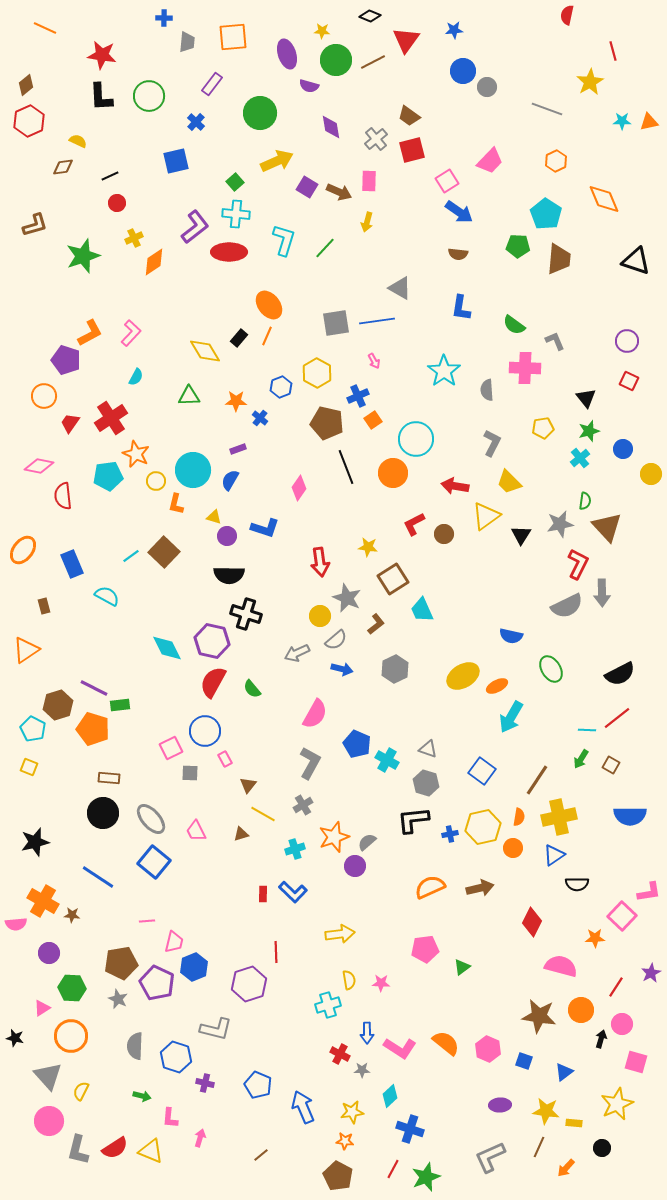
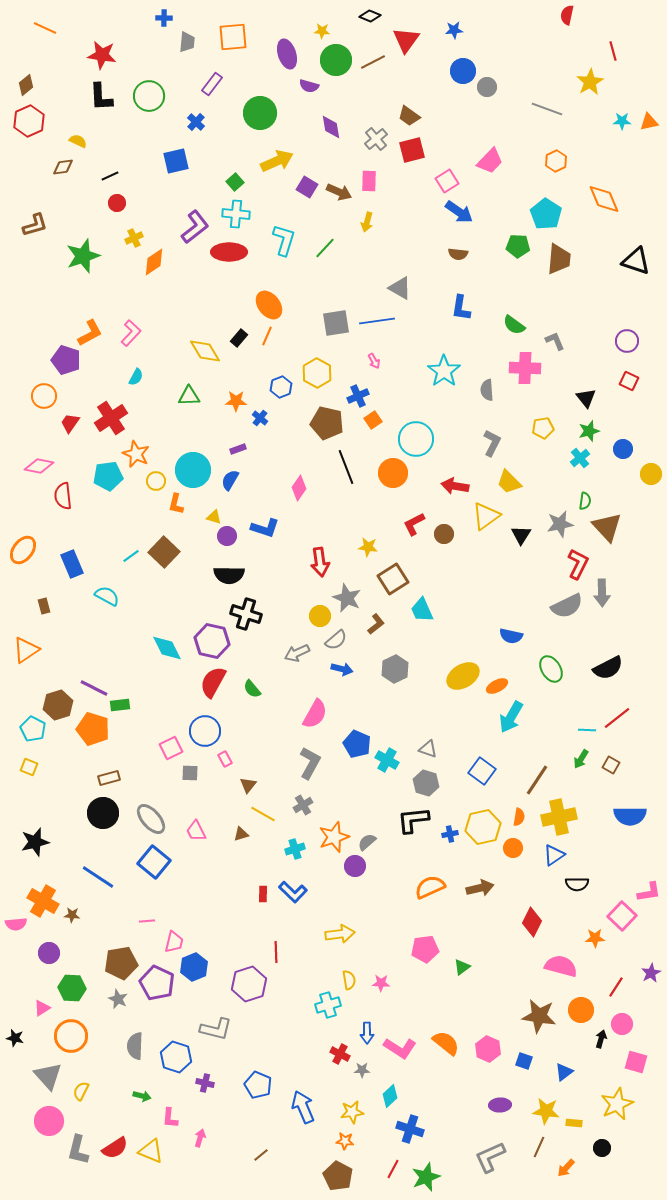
black semicircle at (620, 674): moved 12 px left, 6 px up
brown rectangle at (109, 778): rotated 20 degrees counterclockwise
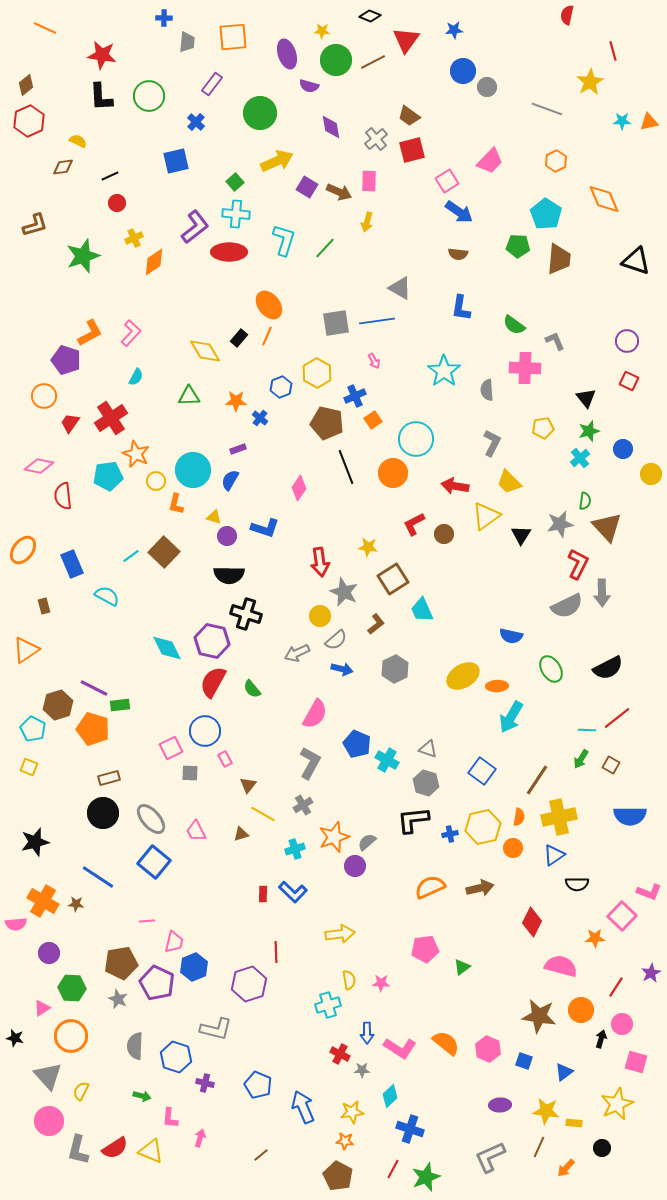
blue cross at (358, 396): moved 3 px left
gray star at (347, 598): moved 3 px left, 6 px up
orange ellipse at (497, 686): rotated 25 degrees clockwise
pink L-shape at (649, 892): rotated 30 degrees clockwise
brown star at (72, 915): moved 4 px right, 11 px up
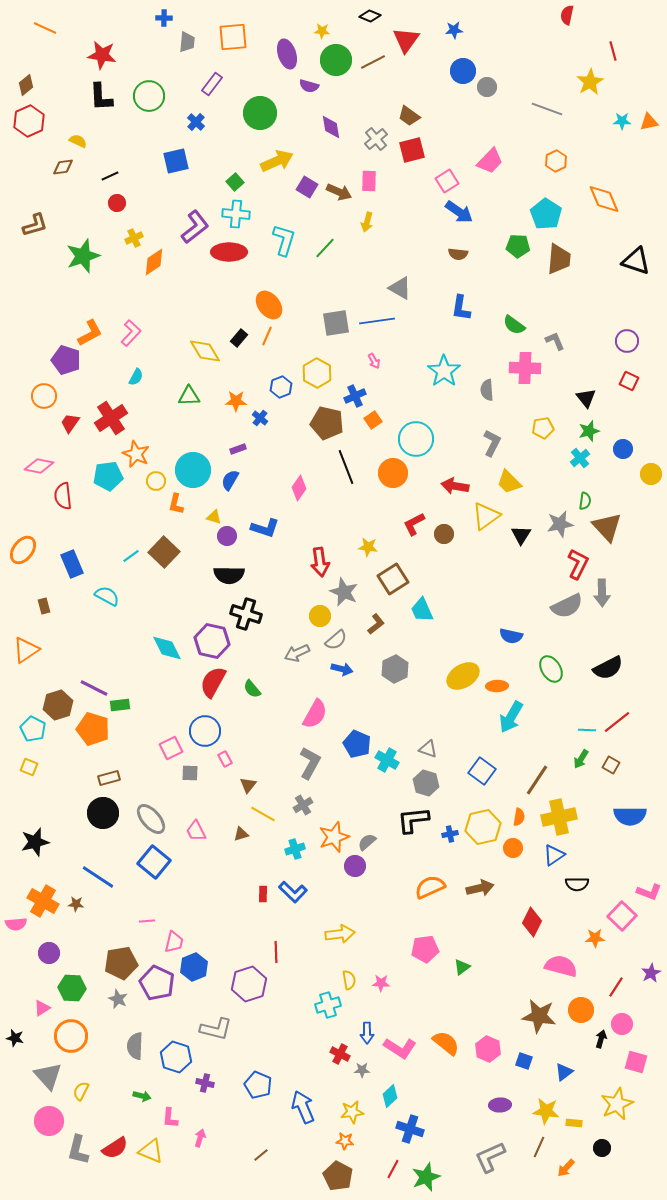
red line at (617, 718): moved 4 px down
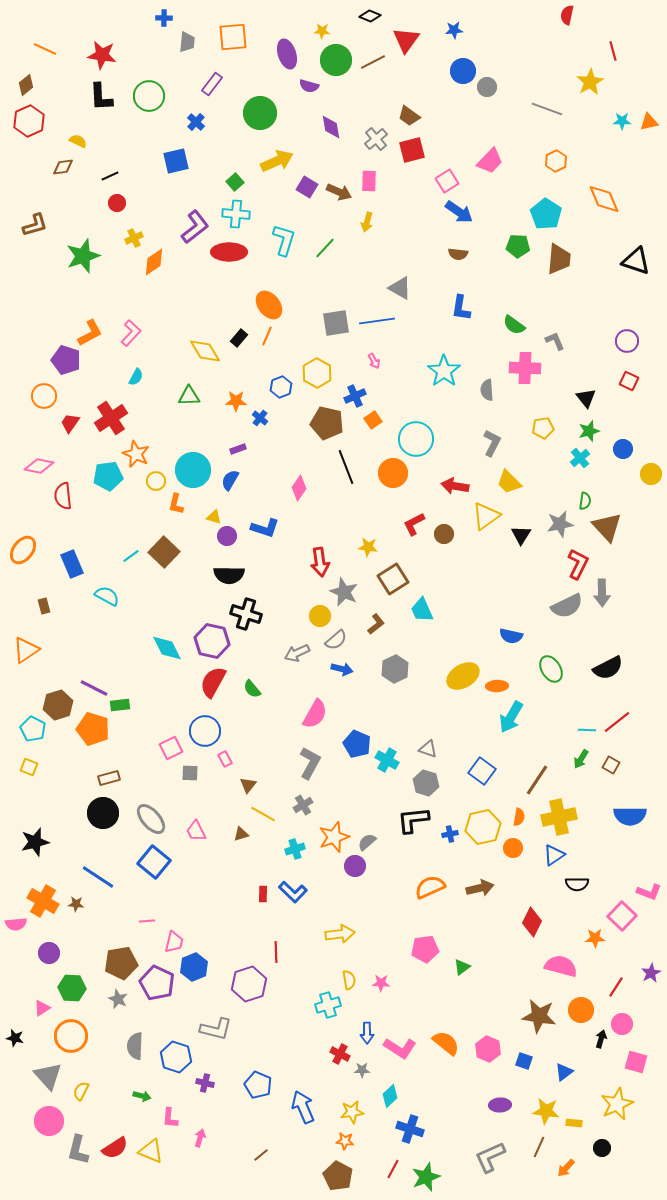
orange line at (45, 28): moved 21 px down
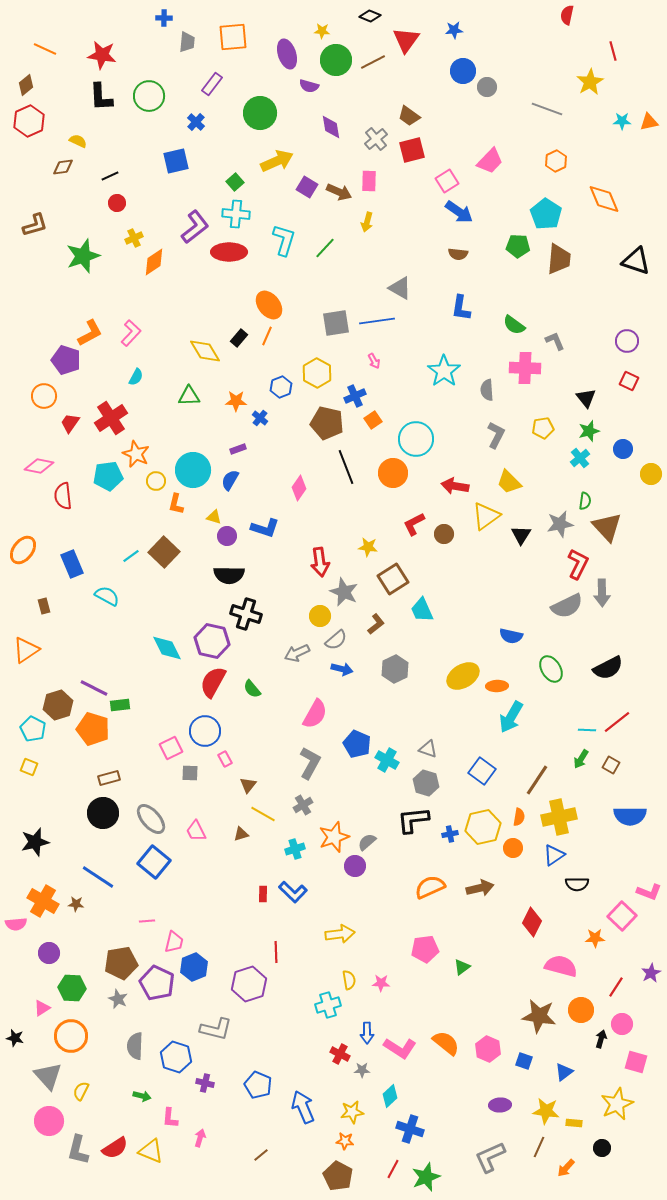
gray L-shape at (492, 443): moved 4 px right, 8 px up
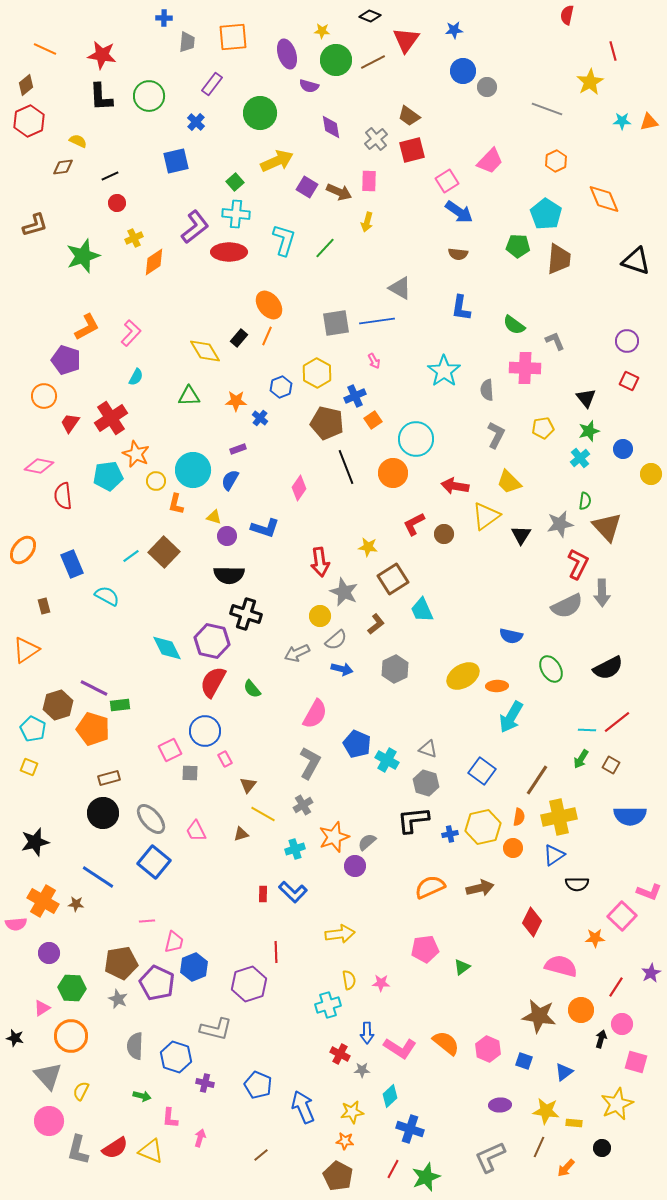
orange L-shape at (90, 333): moved 3 px left, 6 px up
pink square at (171, 748): moved 1 px left, 2 px down
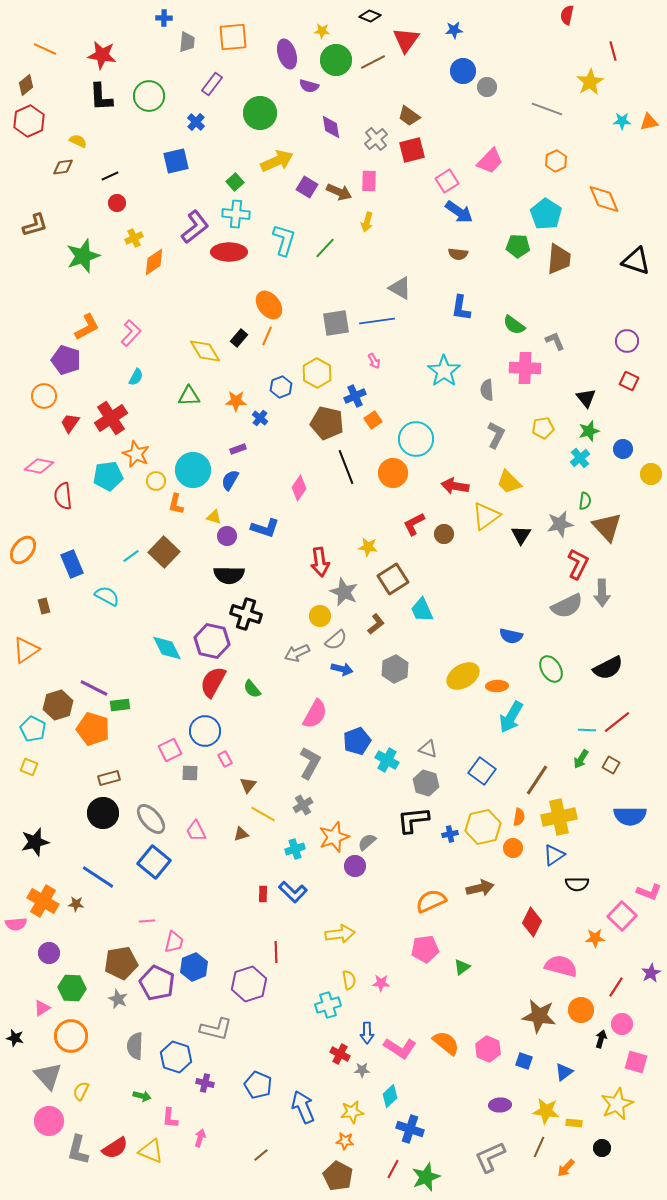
blue pentagon at (357, 744): moved 3 px up; rotated 28 degrees clockwise
orange semicircle at (430, 887): moved 1 px right, 14 px down
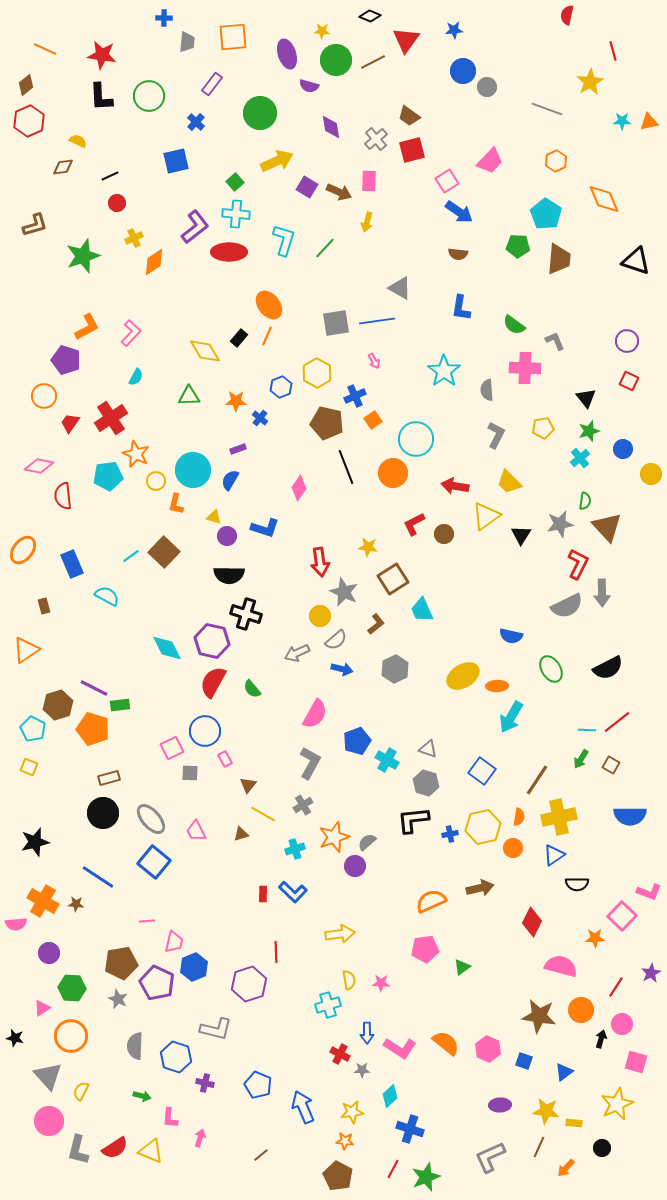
pink square at (170, 750): moved 2 px right, 2 px up
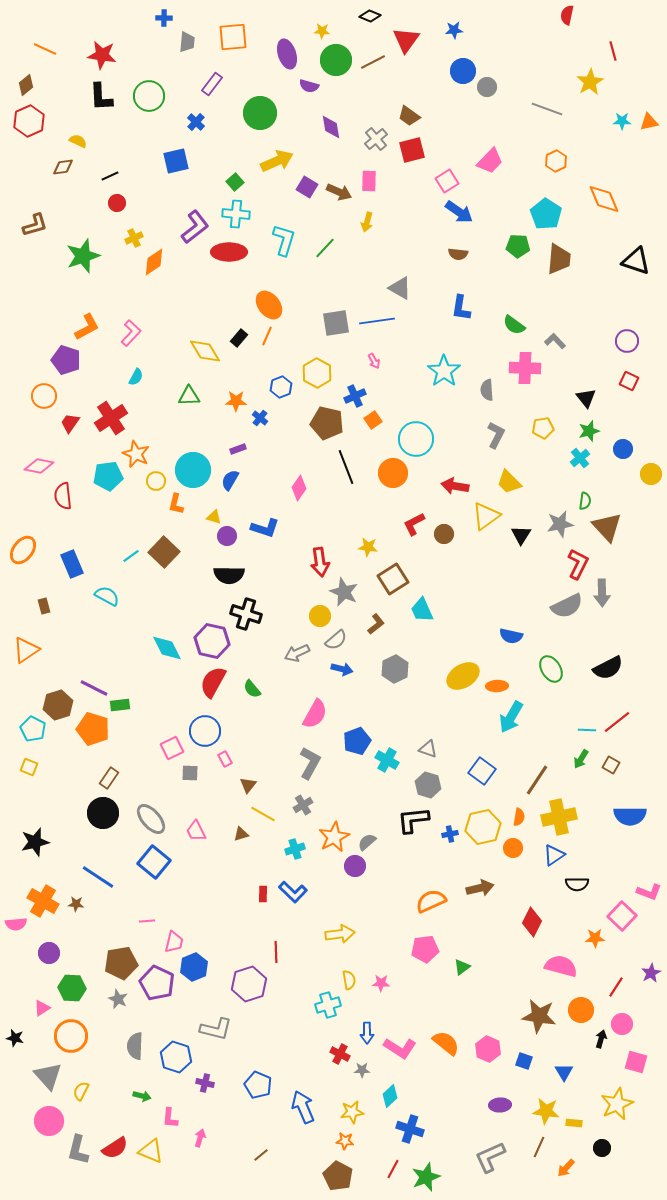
gray L-shape at (555, 341): rotated 20 degrees counterclockwise
brown rectangle at (109, 778): rotated 40 degrees counterclockwise
gray hexagon at (426, 783): moved 2 px right, 2 px down
orange star at (334, 837): rotated 8 degrees counterclockwise
blue triangle at (564, 1072): rotated 24 degrees counterclockwise
